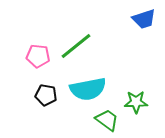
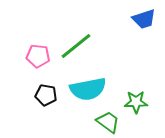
green trapezoid: moved 1 px right, 2 px down
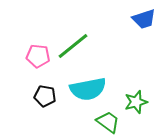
green line: moved 3 px left
black pentagon: moved 1 px left, 1 px down
green star: rotated 15 degrees counterclockwise
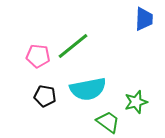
blue trapezoid: rotated 70 degrees counterclockwise
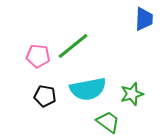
green star: moved 4 px left, 8 px up
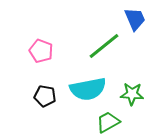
blue trapezoid: moved 9 px left; rotated 25 degrees counterclockwise
green line: moved 31 px right
pink pentagon: moved 3 px right, 5 px up; rotated 15 degrees clockwise
green star: rotated 20 degrees clockwise
green trapezoid: rotated 65 degrees counterclockwise
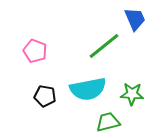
pink pentagon: moved 6 px left
green trapezoid: rotated 15 degrees clockwise
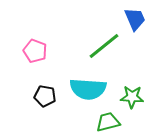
cyan semicircle: rotated 15 degrees clockwise
green star: moved 3 px down
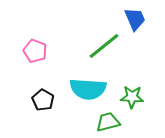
black pentagon: moved 2 px left, 4 px down; rotated 20 degrees clockwise
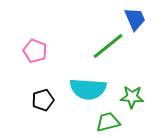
green line: moved 4 px right
black pentagon: rotated 25 degrees clockwise
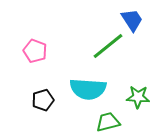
blue trapezoid: moved 3 px left, 1 px down; rotated 10 degrees counterclockwise
green star: moved 6 px right
